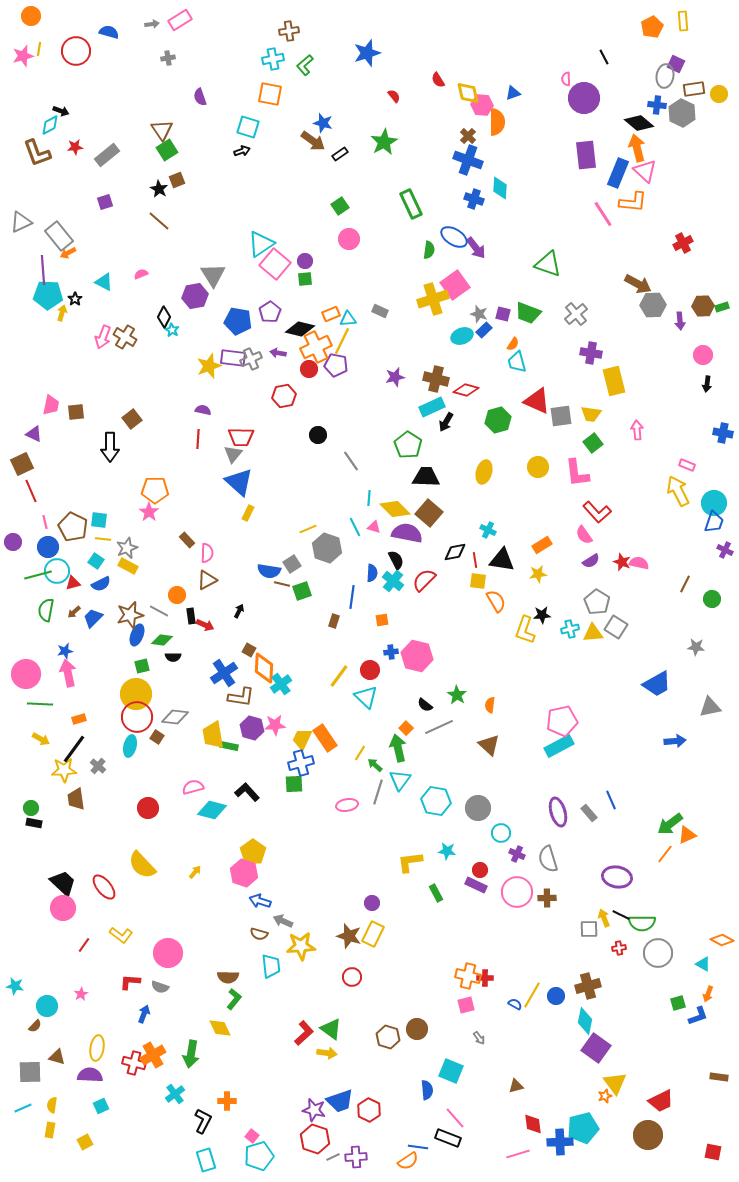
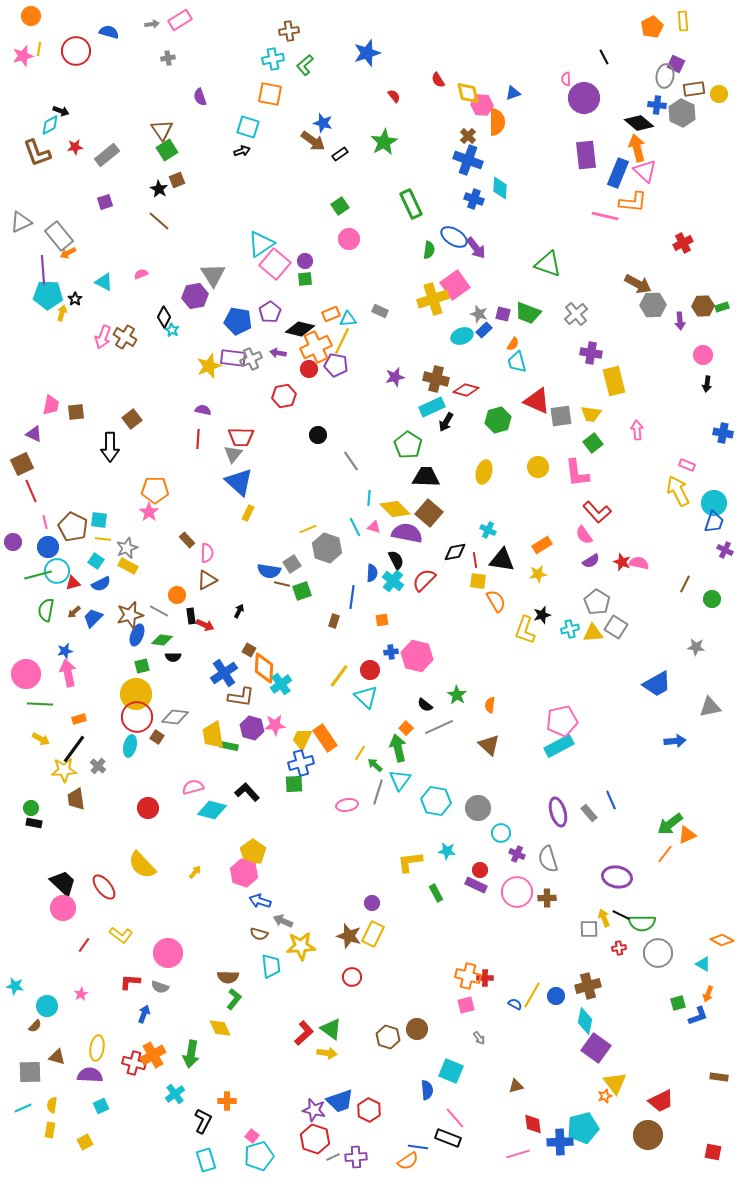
pink line at (603, 214): moved 2 px right, 2 px down; rotated 44 degrees counterclockwise
black star at (542, 615): rotated 12 degrees counterclockwise
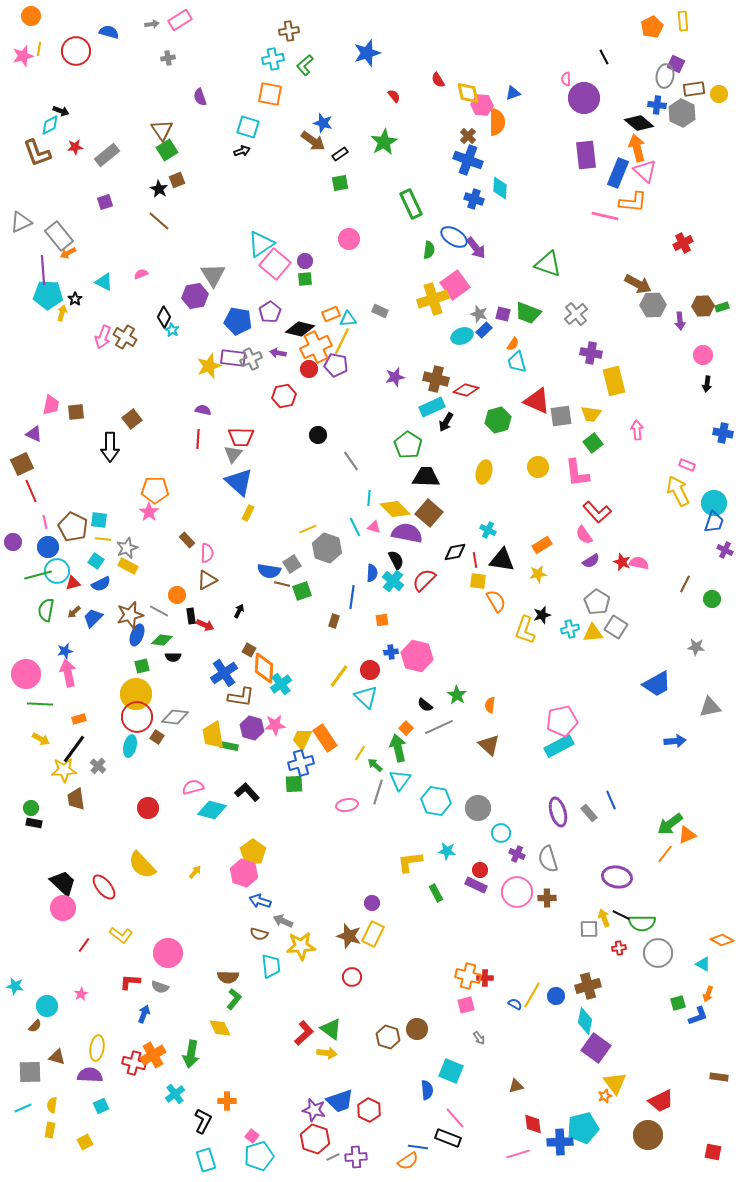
green square at (340, 206): moved 23 px up; rotated 24 degrees clockwise
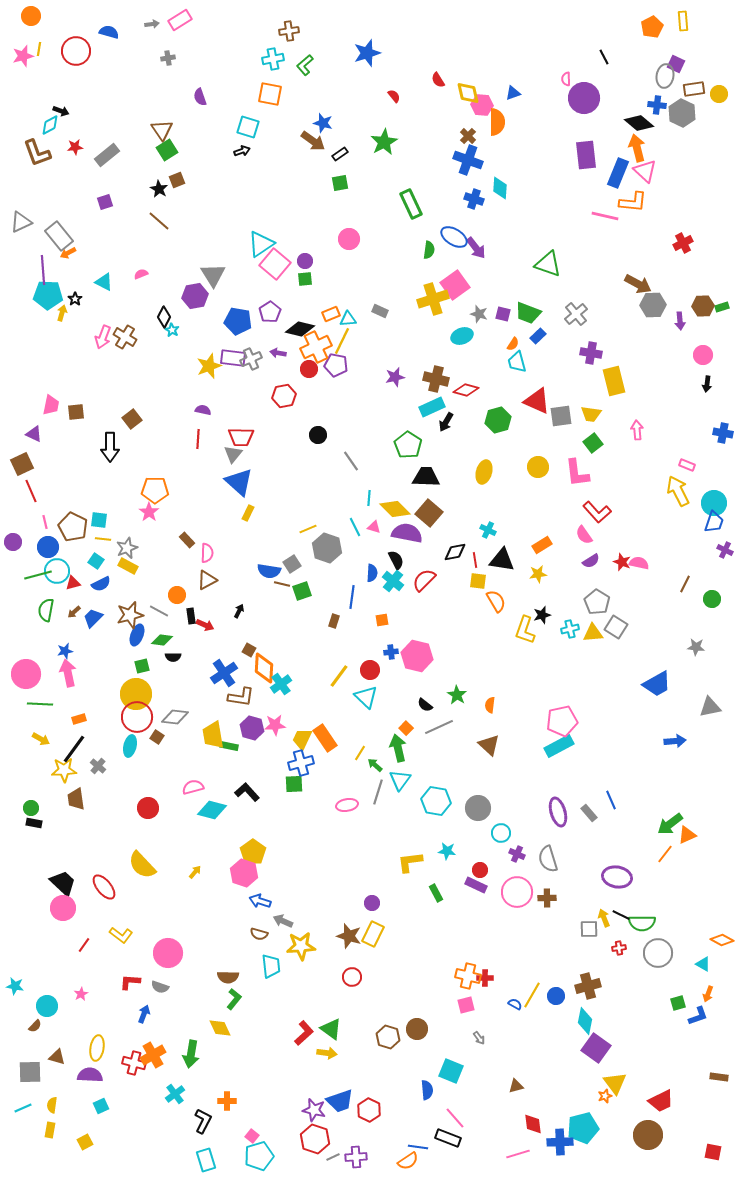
blue rectangle at (484, 330): moved 54 px right, 6 px down
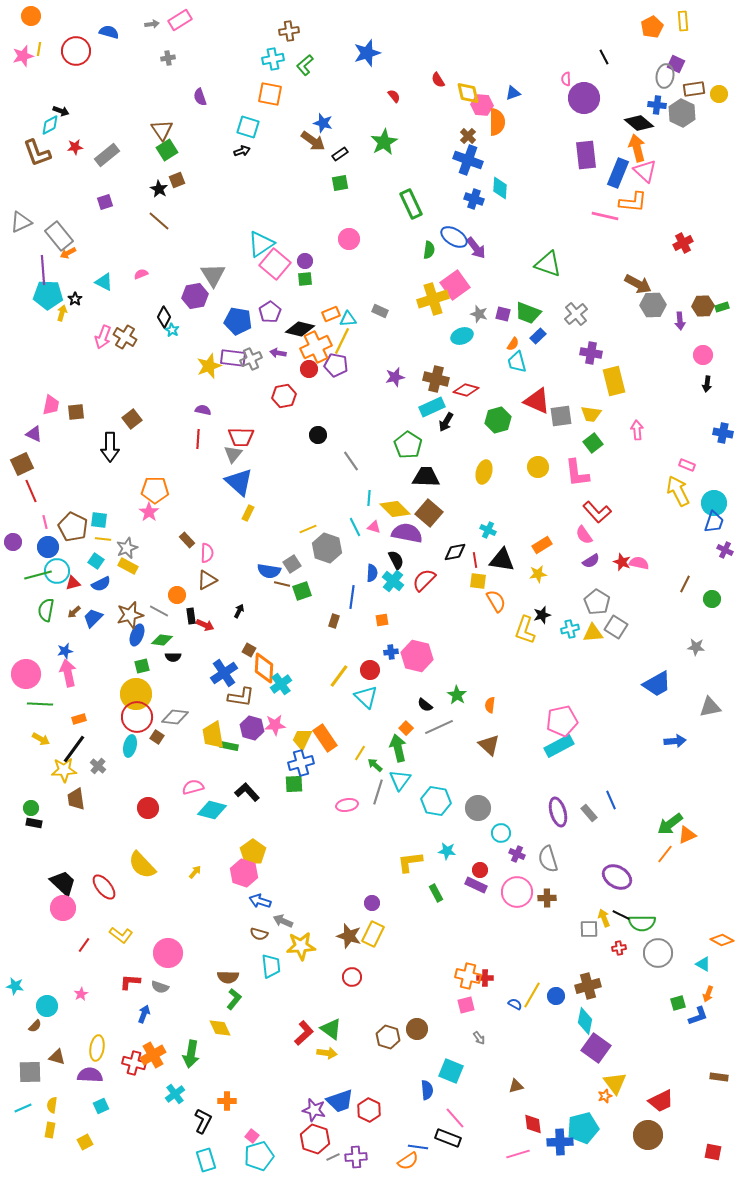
purple ellipse at (617, 877): rotated 20 degrees clockwise
